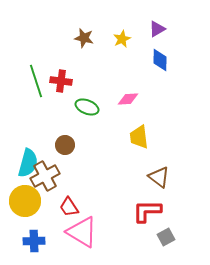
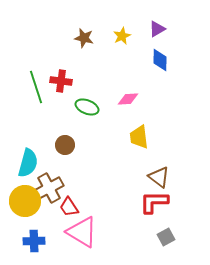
yellow star: moved 3 px up
green line: moved 6 px down
brown cross: moved 4 px right, 12 px down
red L-shape: moved 7 px right, 9 px up
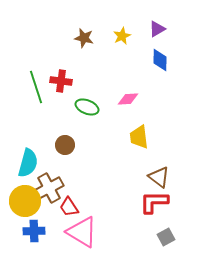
blue cross: moved 10 px up
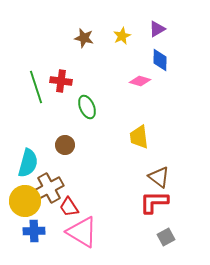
pink diamond: moved 12 px right, 18 px up; rotated 20 degrees clockwise
green ellipse: rotated 45 degrees clockwise
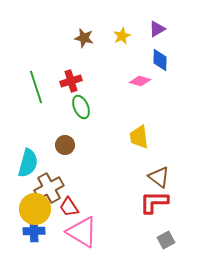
red cross: moved 10 px right; rotated 25 degrees counterclockwise
green ellipse: moved 6 px left
yellow circle: moved 10 px right, 8 px down
gray square: moved 3 px down
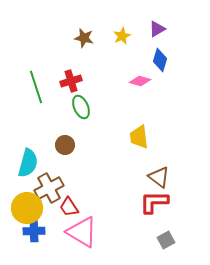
blue diamond: rotated 15 degrees clockwise
yellow circle: moved 8 px left, 1 px up
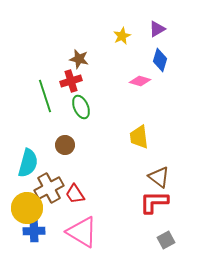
brown star: moved 5 px left, 21 px down
green line: moved 9 px right, 9 px down
red trapezoid: moved 6 px right, 13 px up
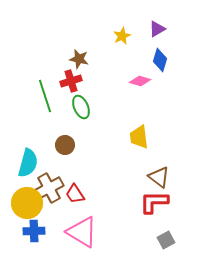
yellow circle: moved 5 px up
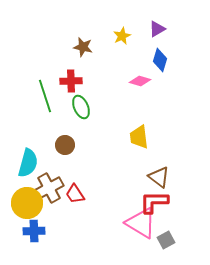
brown star: moved 4 px right, 12 px up
red cross: rotated 15 degrees clockwise
pink triangle: moved 59 px right, 9 px up
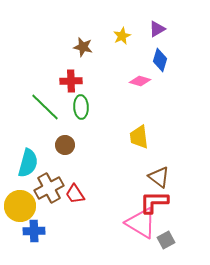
green line: moved 11 px down; rotated 28 degrees counterclockwise
green ellipse: rotated 20 degrees clockwise
yellow circle: moved 7 px left, 3 px down
